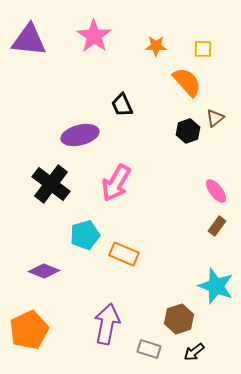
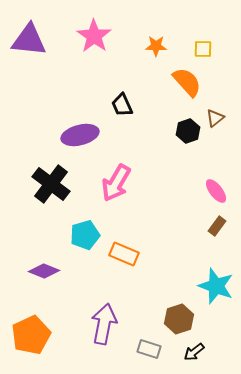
purple arrow: moved 3 px left
orange pentagon: moved 2 px right, 5 px down
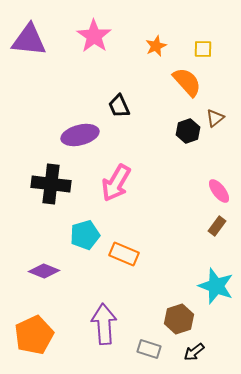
orange star: rotated 25 degrees counterclockwise
black trapezoid: moved 3 px left, 1 px down
black cross: rotated 30 degrees counterclockwise
pink ellipse: moved 3 px right
purple arrow: rotated 15 degrees counterclockwise
orange pentagon: moved 3 px right
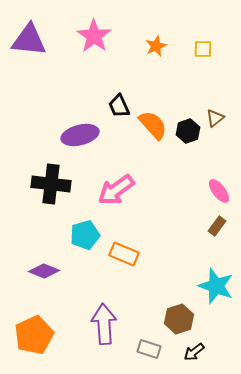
orange semicircle: moved 34 px left, 43 px down
pink arrow: moved 7 px down; rotated 24 degrees clockwise
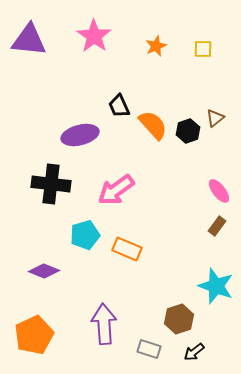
orange rectangle: moved 3 px right, 5 px up
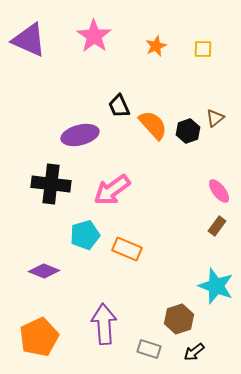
purple triangle: rotated 18 degrees clockwise
pink arrow: moved 4 px left
orange pentagon: moved 5 px right, 2 px down
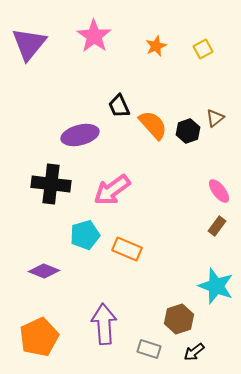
purple triangle: moved 4 px down; rotated 45 degrees clockwise
yellow square: rotated 30 degrees counterclockwise
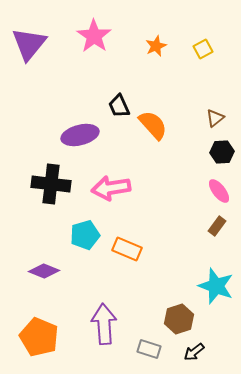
black hexagon: moved 34 px right, 21 px down; rotated 15 degrees clockwise
pink arrow: moved 1 px left, 2 px up; rotated 27 degrees clockwise
orange pentagon: rotated 24 degrees counterclockwise
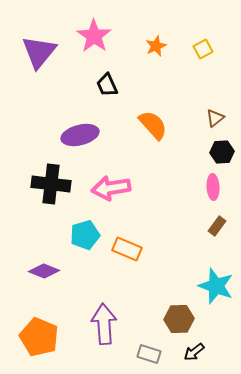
purple triangle: moved 10 px right, 8 px down
black trapezoid: moved 12 px left, 21 px up
pink ellipse: moved 6 px left, 4 px up; rotated 35 degrees clockwise
brown hexagon: rotated 16 degrees clockwise
gray rectangle: moved 5 px down
